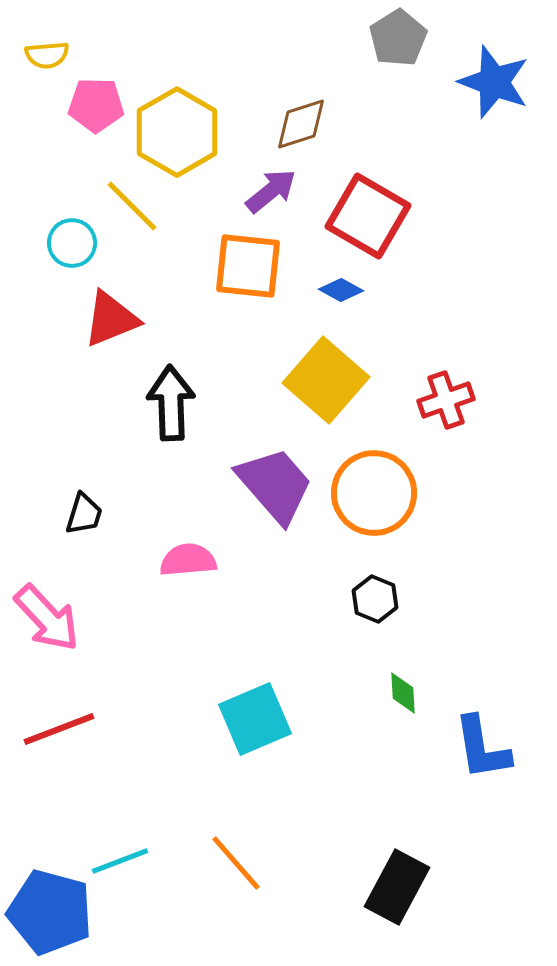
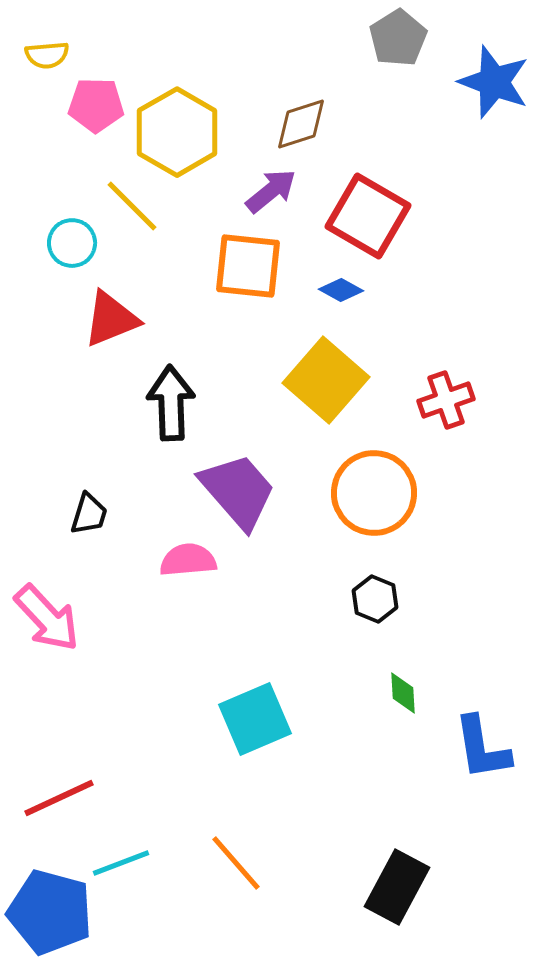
purple trapezoid: moved 37 px left, 6 px down
black trapezoid: moved 5 px right
red line: moved 69 px down; rotated 4 degrees counterclockwise
cyan line: moved 1 px right, 2 px down
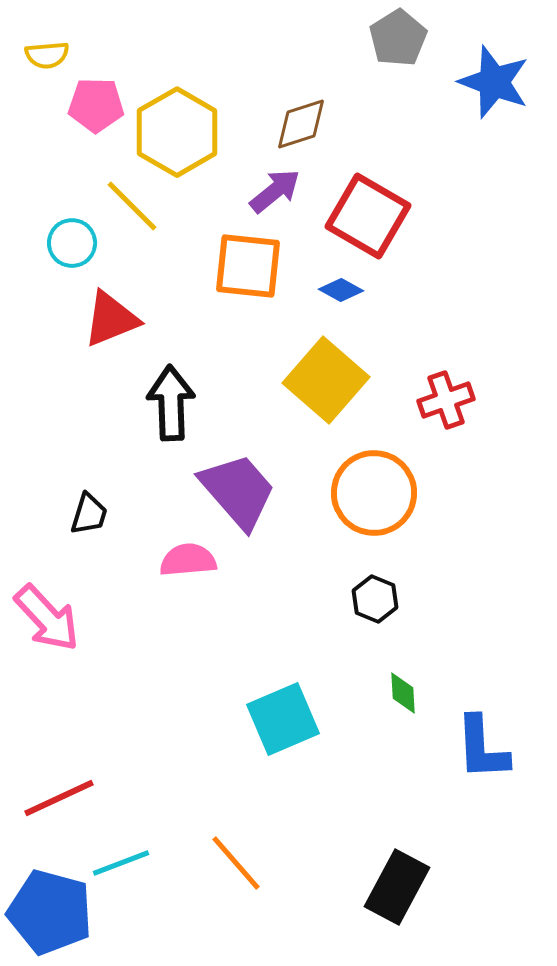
purple arrow: moved 4 px right
cyan square: moved 28 px right
blue L-shape: rotated 6 degrees clockwise
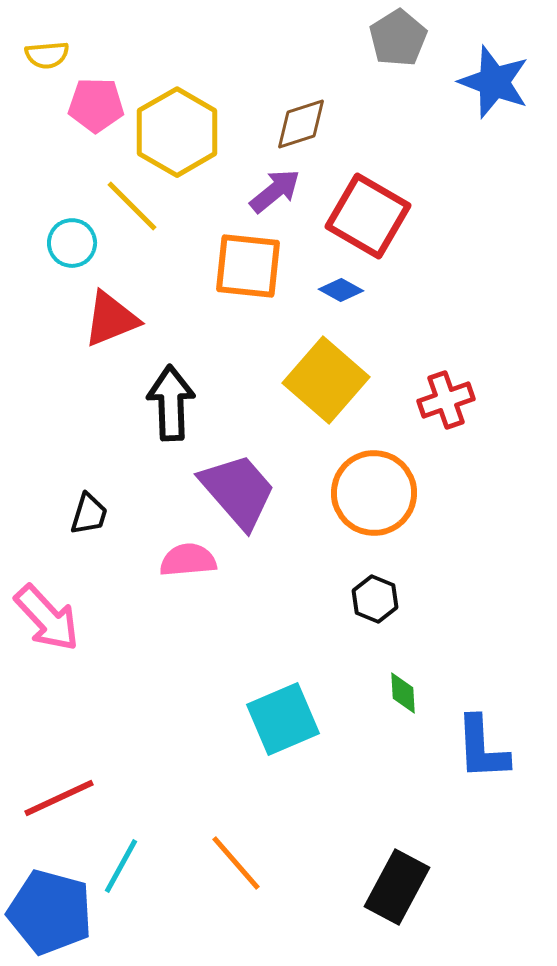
cyan line: moved 3 px down; rotated 40 degrees counterclockwise
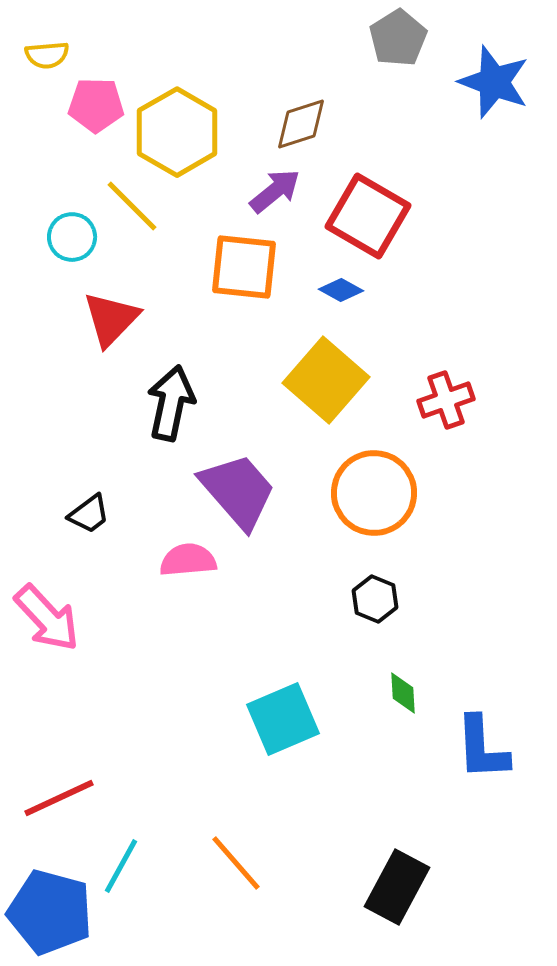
cyan circle: moved 6 px up
orange square: moved 4 px left, 1 px down
red triangle: rotated 24 degrees counterclockwise
black arrow: rotated 14 degrees clockwise
black trapezoid: rotated 36 degrees clockwise
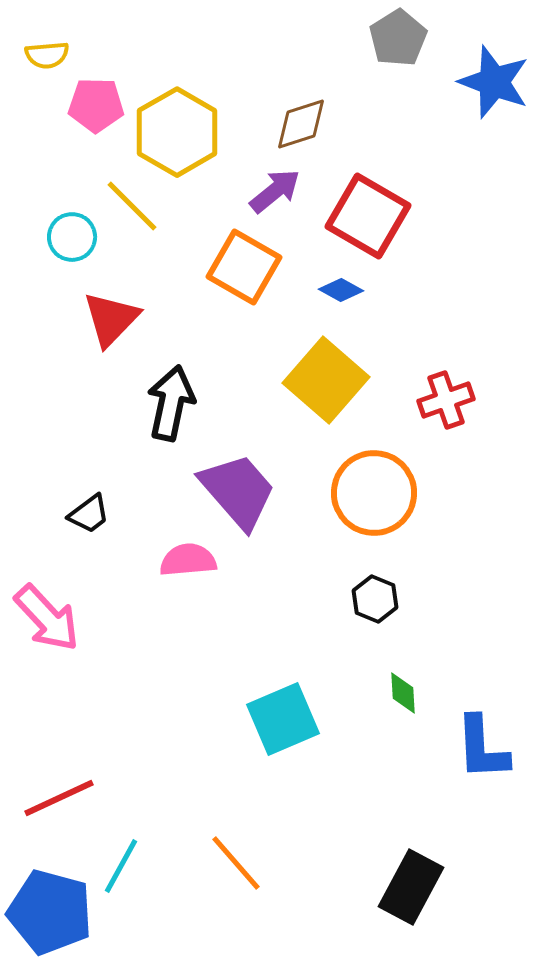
orange square: rotated 24 degrees clockwise
black rectangle: moved 14 px right
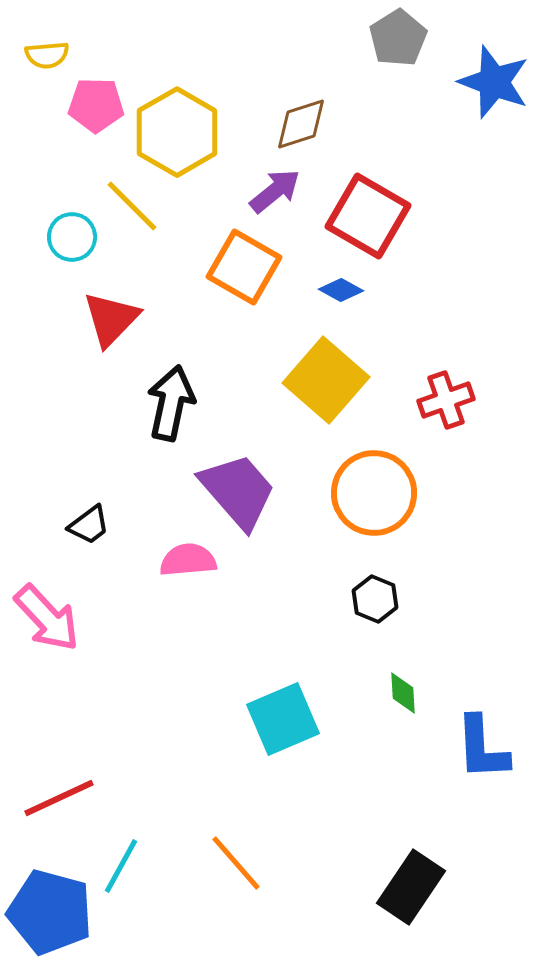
black trapezoid: moved 11 px down
black rectangle: rotated 6 degrees clockwise
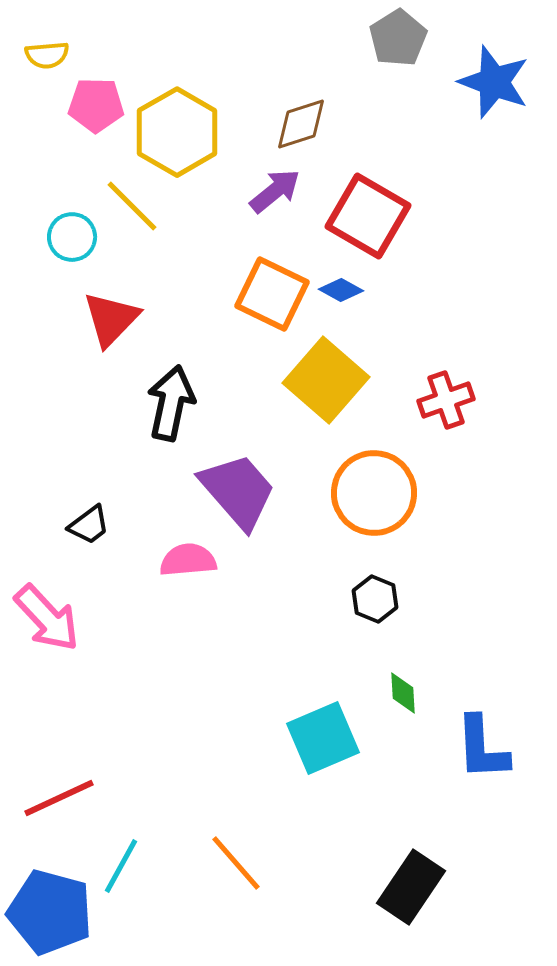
orange square: moved 28 px right, 27 px down; rotated 4 degrees counterclockwise
cyan square: moved 40 px right, 19 px down
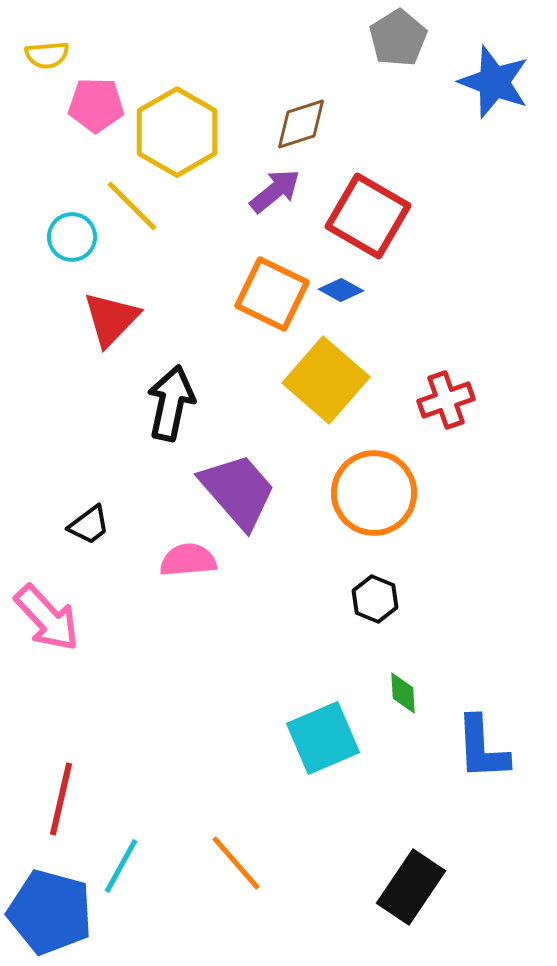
red line: moved 2 px right, 1 px down; rotated 52 degrees counterclockwise
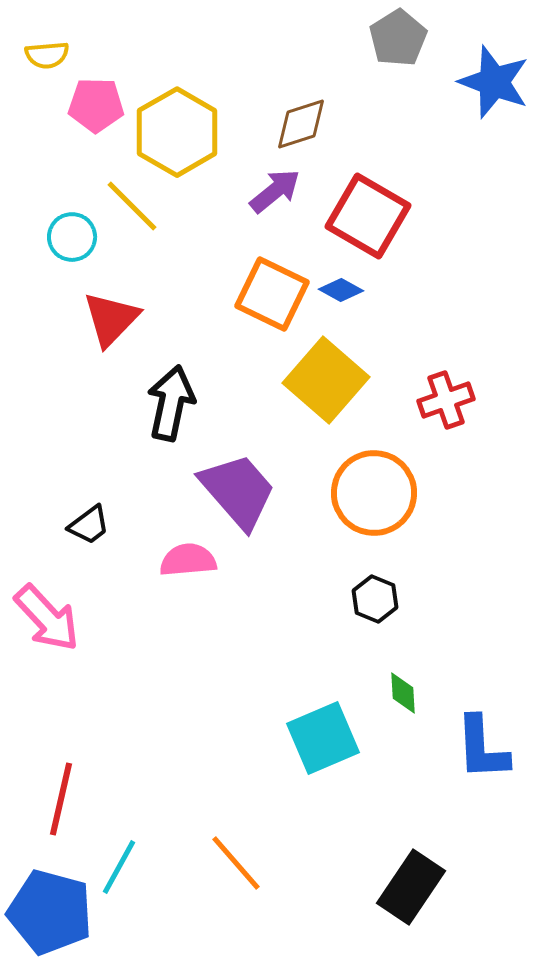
cyan line: moved 2 px left, 1 px down
